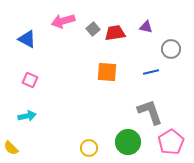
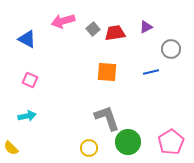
purple triangle: rotated 40 degrees counterclockwise
gray L-shape: moved 43 px left, 6 px down
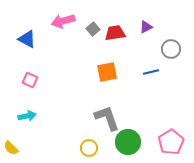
orange square: rotated 15 degrees counterclockwise
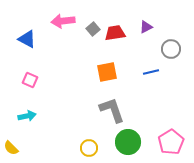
pink arrow: rotated 10 degrees clockwise
gray L-shape: moved 5 px right, 8 px up
